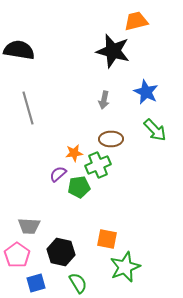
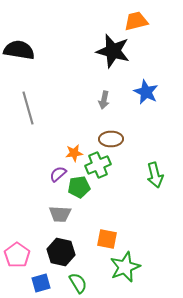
green arrow: moved 45 px down; rotated 30 degrees clockwise
gray trapezoid: moved 31 px right, 12 px up
blue square: moved 5 px right
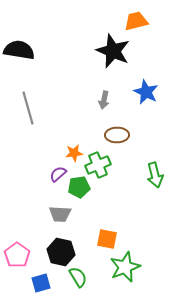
black star: rotated 8 degrees clockwise
brown ellipse: moved 6 px right, 4 px up
green semicircle: moved 6 px up
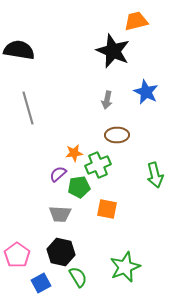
gray arrow: moved 3 px right
orange square: moved 30 px up
blue square: rotated 12 degrees counterclockwise
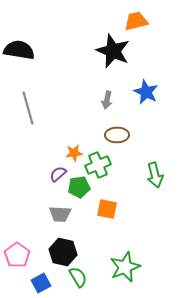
black hexagon: moved 2 px right
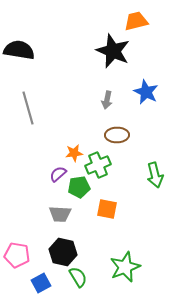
pink pentagon: rotated 25 degrees counterclockwise
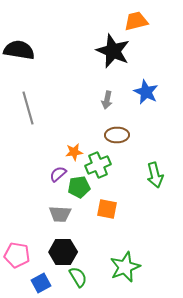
orange star: moved 1 px up
black hexagon: rotated 12 degrees counterclockwise
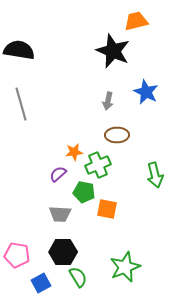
gray arrow: moved 1 px right, 1 px down
gray line: moved 7 px left, 4 px up
green pentagon: moved 5 px right, 5 px down; rotated 20 degrees clockwise
